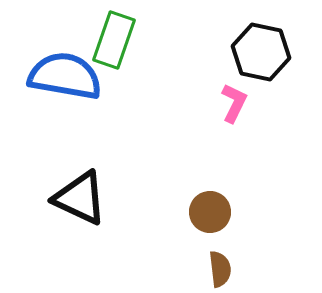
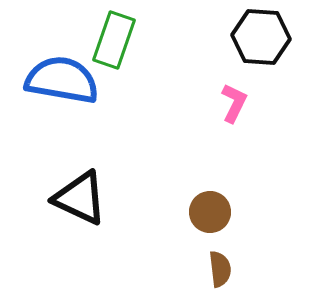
black hexagon: moved 15 px up; rotated 8 degrees counterclockwise
blue semicircle: moved 3 px left, 4 px down
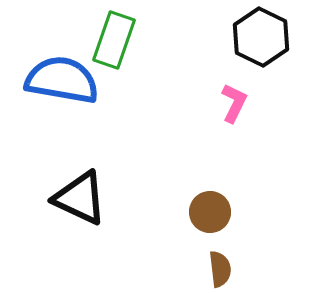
black hexagon: rotated 22 degrees clockwise
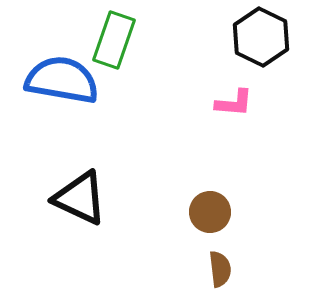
pink L-shape: rotated 69 degrees clockwise
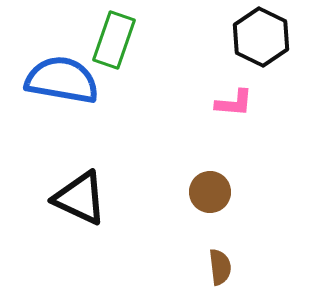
brown circle: moved 20 px up
brown semicircle: moved 2 px up
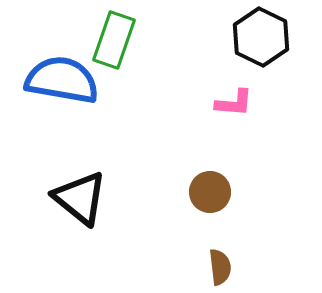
black triangle: rotated 14 degrees clockwise
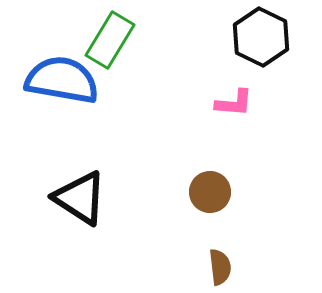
green rectangle: moved 4 px left; rotated 12 degrees clockwise
black triangle: rotated 6 degrees counterclockwise
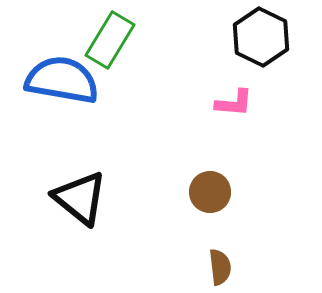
black triangle: rotated 6 degrees clockwise
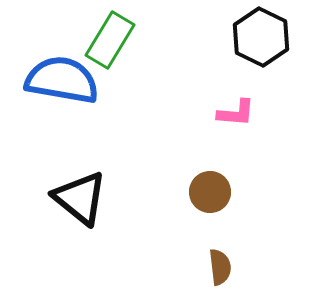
pink L-shape: moved 2 px right, 10 px down
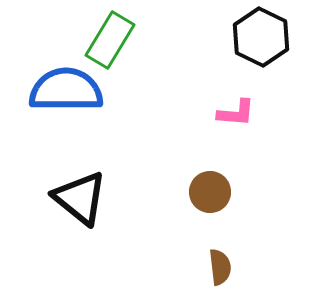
blue semicircle: moved 4 px right, 10 px down; rotated 10 degrees counterclockwise
